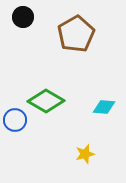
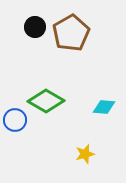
black circle: moved 12 px right, 10 px down
brown pentagon: moved 5 px left, 1 px up
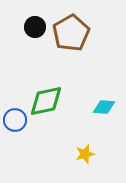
green diamond: rotated 42 degrees counterclockwise
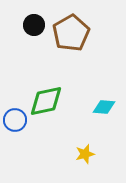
black circle: moved 1 px left, 2 px up
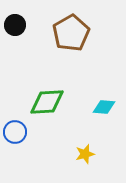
black circle: moved 19 px left
green diamond: moved 1 px right, 1 px down; rotated 9 degrees clockwise
blue circle: moved 12 px down
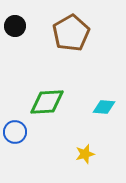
black circle: moved 1 px down
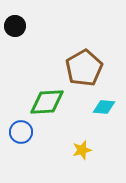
brown pentagon: moved 13 px right, 35 px down
blue circle: moved 6 px right
yellow star: moved 3 px left, 4 px up
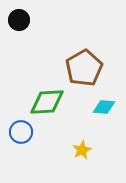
black circle: moved 4 px right, 6 px up
yellow star: rotated 12 degrees counterclockwise
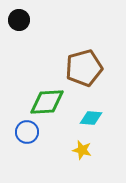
brown pentagon: rotated 15 degrees clockwise
cyan diamond: moved 13 px left, 11 px down
blue circle: moved 6 px right
yellow star: rotated 30 degrees counterclockwise
